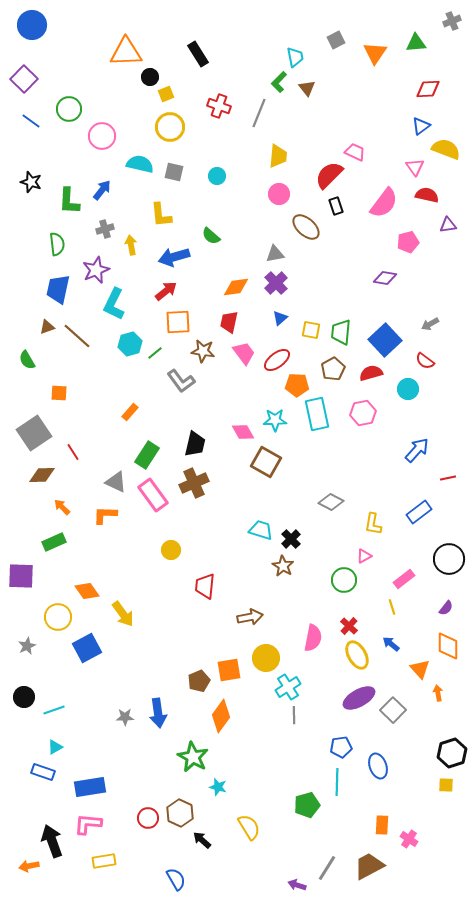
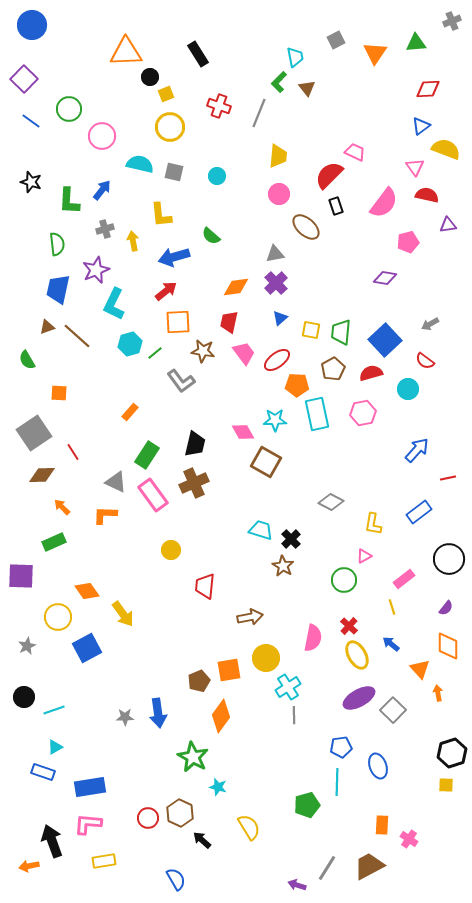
yellow arrow at (131, 245): moved 2 px right, 4 px up
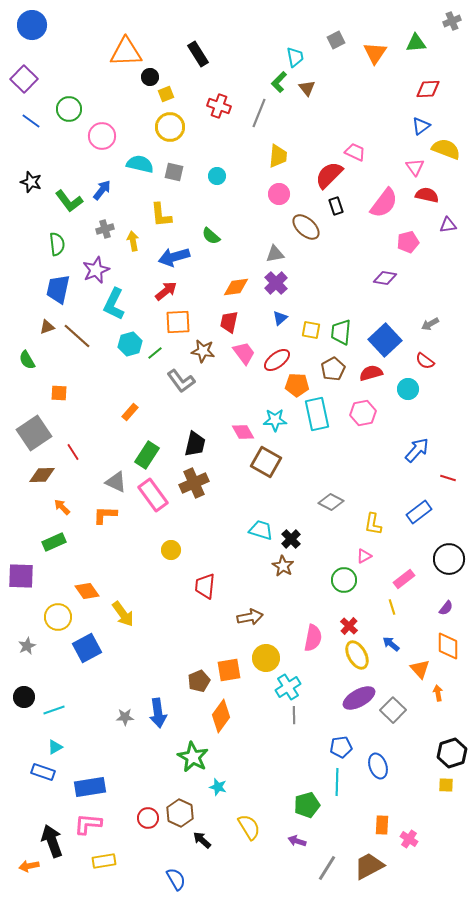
green L-shape at (69, 201): rotated 40 degrees counterclockwise
red line at (448, 478): rotated 28 degrees clockwise
purple arrow at (297, 885): moved 44 px up
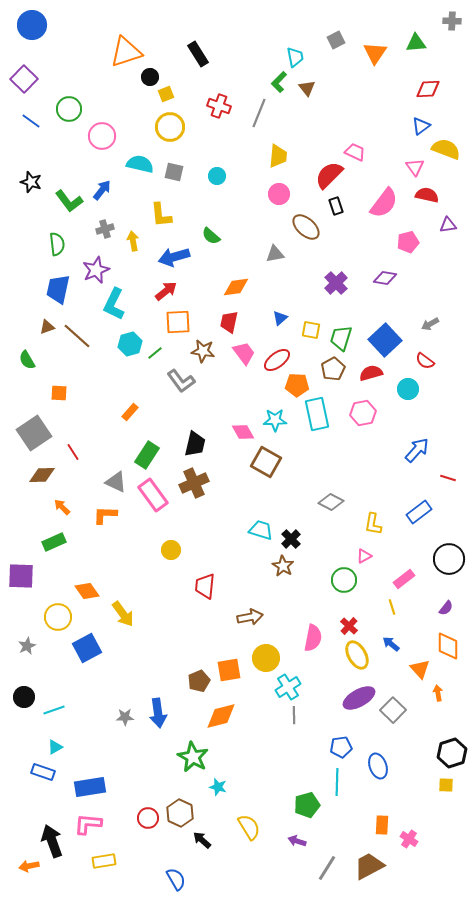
gray cross at (452, 21): rotated 24 degrees clockwise
orange triangle at (126, 52): rotated 16 degrees counterclockwise
purple cross at (276, 283): moved 60 px right
green trapezoid at (341, 332): moved 6 px down; rotated 12 degrees clockwise
orange diamond at (221, 716): rotated 40 degrees clockwise
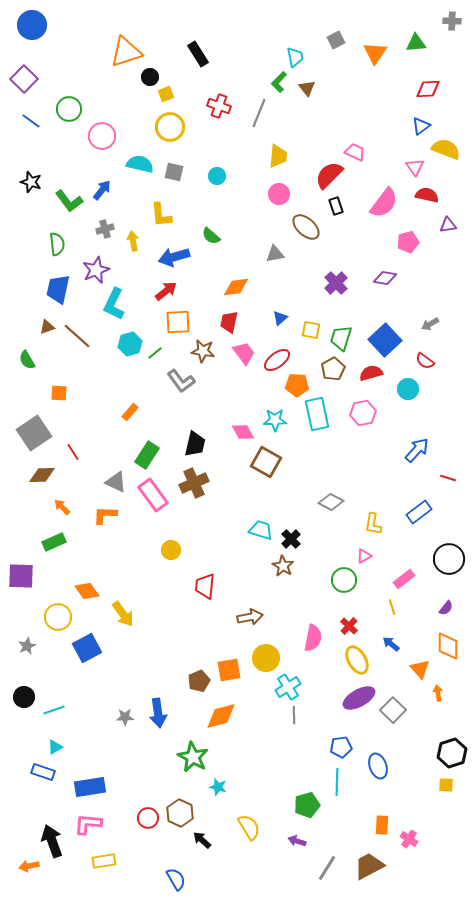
yellow ellipse at (357, 655): moved 5 px down
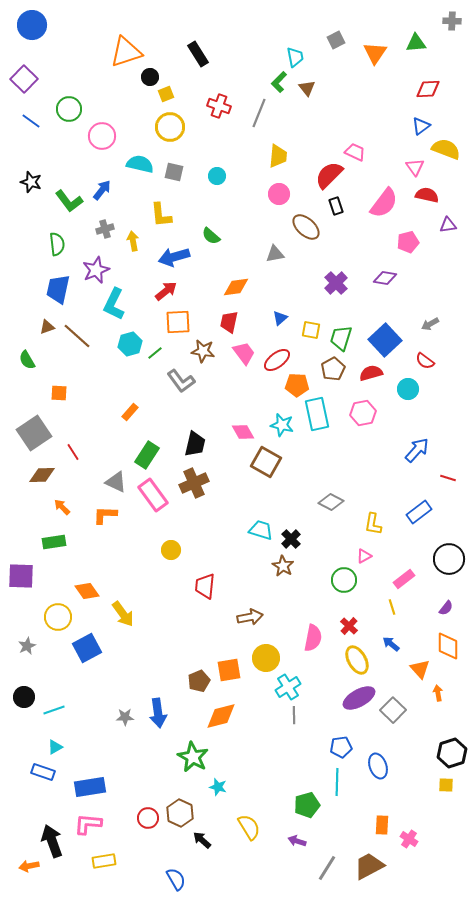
cyan star at (275, 420): moved 7 px right, 5 px down; rotated 15 degrees clockwise
green rectangle at (54, 542): rotated 15 degrees clockwise
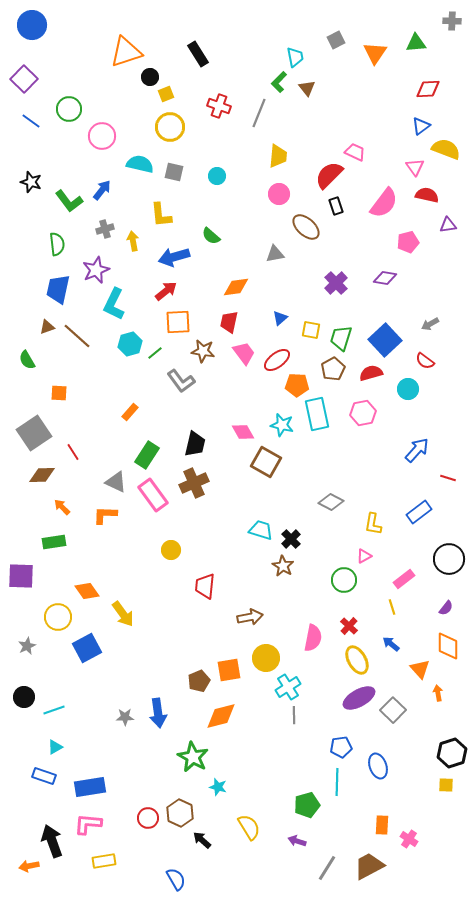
blue rectangle at (43, 772): moved 1 px right, 4 px down
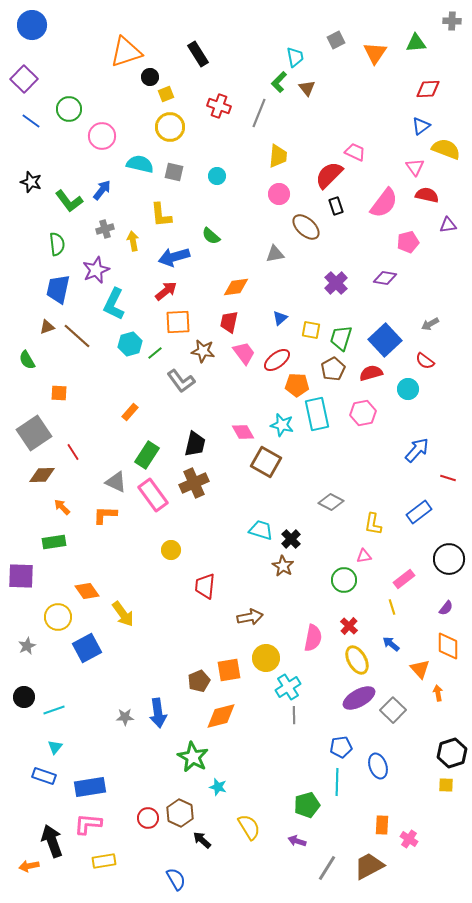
pink triangle at (364, 556): rotated 21 degrees clockwise
cyan triangle at (55, 747): rotated 21 degrees counterclockwise
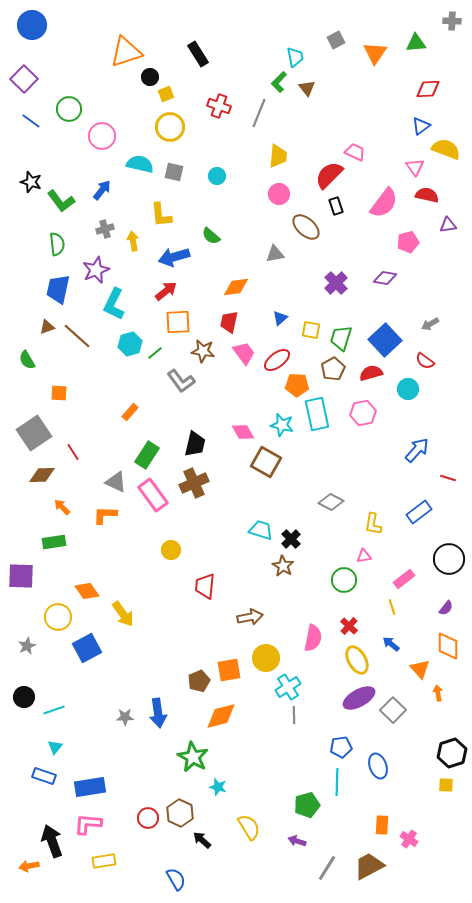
green L-shape at (69, 201): moved 8 px left
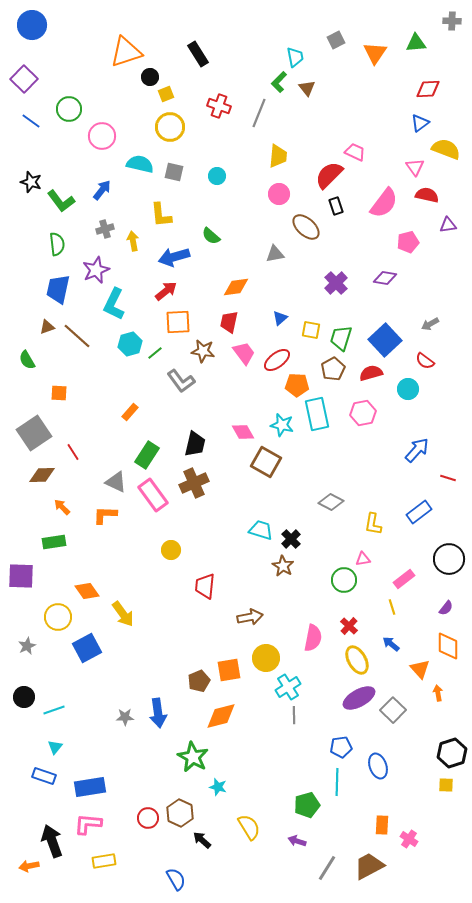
blue triangle at (421, 126): moved 1 px left, 3 px up
pink triangle at (364, 556): moved 1 px left, 3 px down
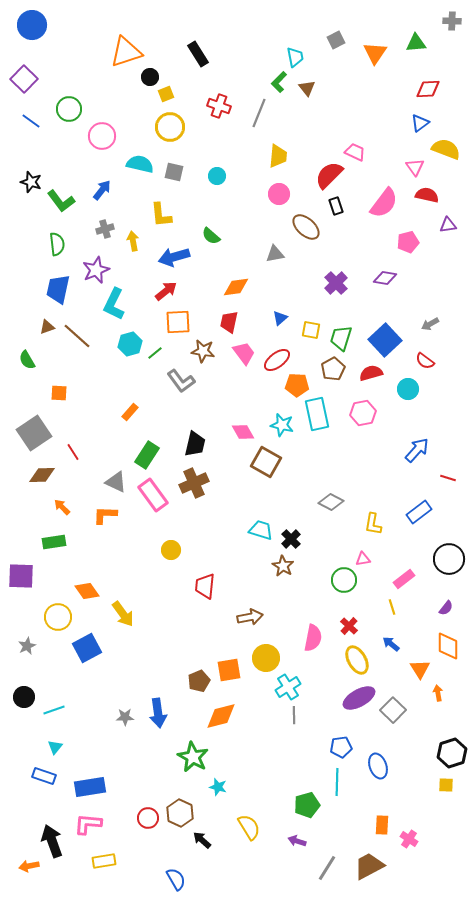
orange triangle at (420, 669): rotated 10 degrees clockwise
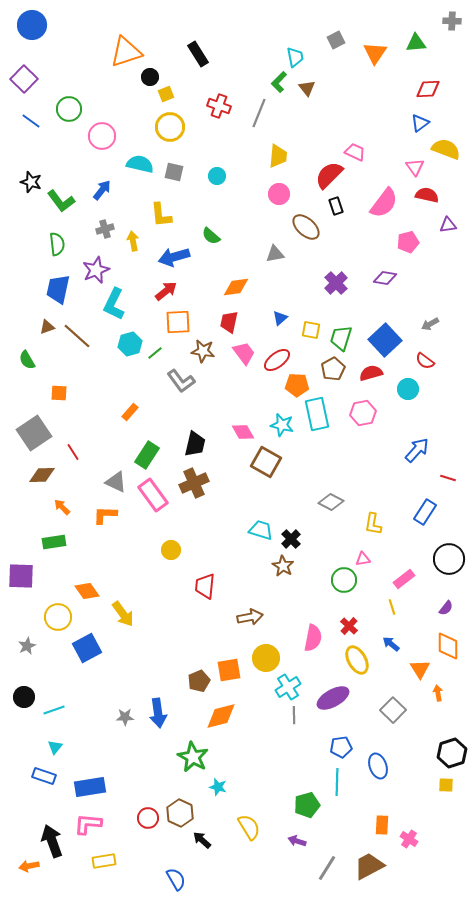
blue rectangle at (419, 512): moved 6 px right; rotated 20 degrees counterclockwise
purple ellipse at (359, 698): moved 26 px left
